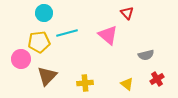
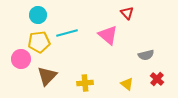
cyan circle: moved 6 px left, 2 px down
red cross: rotated 16 degrees counterclockwise
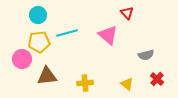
pink circle: moved 1 px right
brown triangle: rotated 40 degrees clockwise
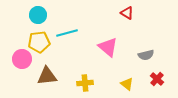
red triangle: rotated 16 degrees counterclockwise
pink triangle: moved 12 px down
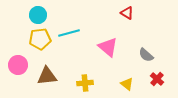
cyan line: moved 2 px right
yellow pentagon: moved 1 px right, 3 px up
gray semicircle: rotated 56 degrees clockwise
pink circle: moved 4 px left, 6 px down
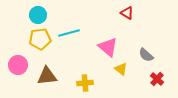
yellow triangle: moved 6 px left, 15 px up
